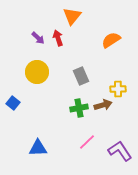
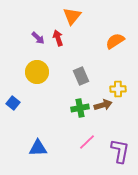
orange semicircle: moved 4 px right, 1 px down
green cross: moved 1 px right
purple L-shape: rotated 45 degrees clockwise
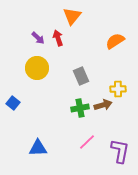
yellow circle: moved 4 px up
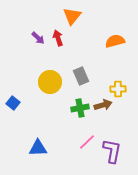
orange semicircle: rotated 18 degrees clockwise
yellow circle: moved 13 px right, 14 px down
purple L-shape: moved 8 px left
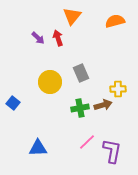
orange semicircle: moved 20 px up
gray rectangle: moved 3 px up
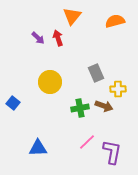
gray rectangle: moved 15 px right
brown arrow: moved 1 px right, 1 px down; rotated 36 degrees clockwise
purple L-shape: moved 1 px down
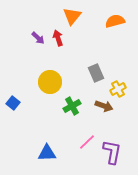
yellow cross: rotated 28 degrees counterclockwise
green cross: moved 8 px left, 2 px up; rotated 18 degrees counterclockwise
blue triangle: moved 9 px right, 5 px down
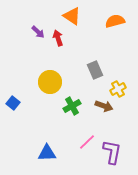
orange triangle: rotated 36 degrees counterclockwise
purple arrow: moved 6 px up
gray rectangle: moved 1 px left, 3 px up
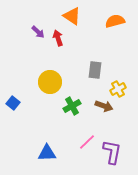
gray rectangle: rotated 30 degrees clockwise
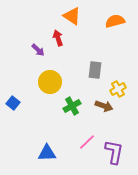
purple arrow: moved 18 px down
purple L-shape: moved 2 px right
